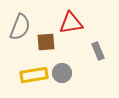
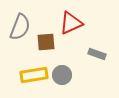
red triangle: rotated 15 degrees counterclockwise
gray rectangle: moved 1 px left, 3 px down; rotated 48 degrees counterclockwise
gray circle: moved 2 px down
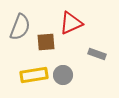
gray circle: moved 1 px right
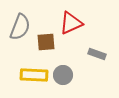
yellow rectangle: rotated 12 degrees clockwise
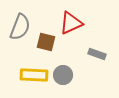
brown square: rotated 18 degrees clockwise
